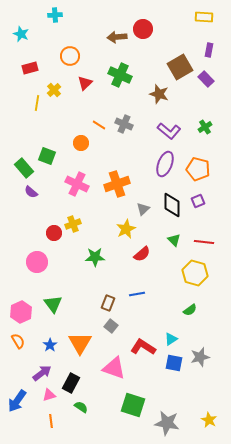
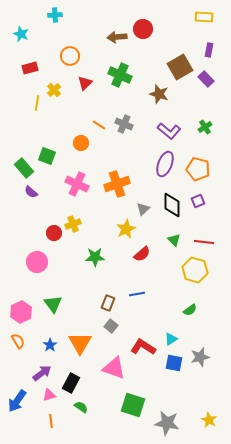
yellow hexagon at (195, 273): moved 3 px up
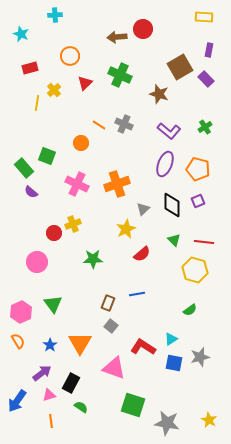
green star at (95, 257): moved 2 px left, 2 px down
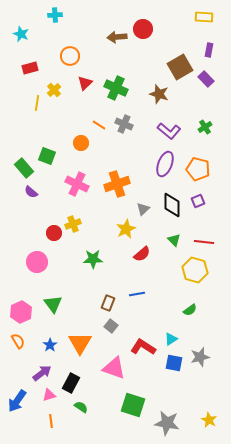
green cross at (120, 75): moved 4 px left, 13 px down
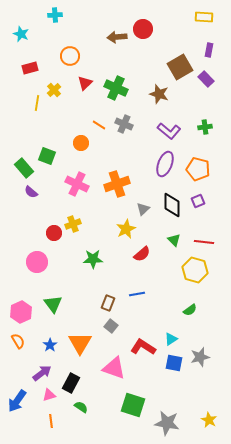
green cross at (205, 127): rotated 24 degrees clockwise
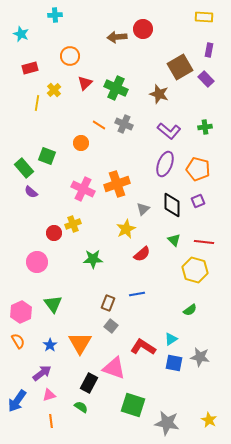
pink cross at (77, 184): moved 6 px right, 5 px down
gray star at (200, 357): rotated 24 degrees clockwise
black rectangle at (71, 383): moved 18 px right
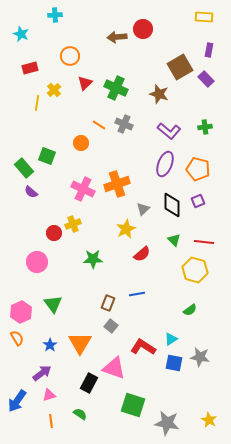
orange semicircle at (18, 341): moved 1 px left, 3 px up
green semicircle at (81, 407): moved 1 px left, 7 px down
